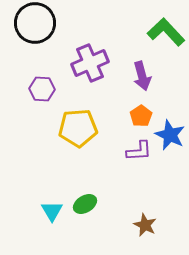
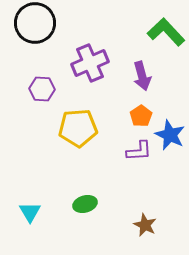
green ellipse: rotated 15 degrees clockwise
cyan triangle: moved 22 px left, 1 px down
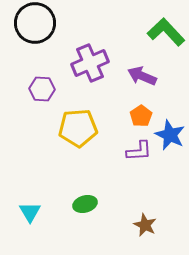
purple arrow: rotated 128 degrees clockwise
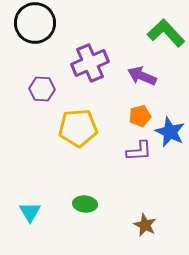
green L-shape: moved 1 px down
orange pentagon: moved 1 px left; rotated 20 degrees clockwise
blue star: moved 3 px up
green ellipse: rotated 20 degrees clockwise
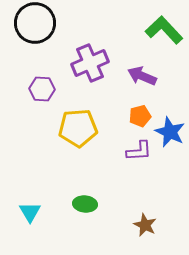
green L-shape: moved 2 px left, 3 px up
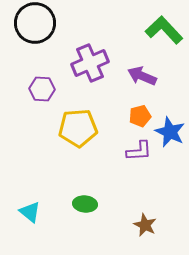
cyan triangle: rotated 20 degrees counterclockwise
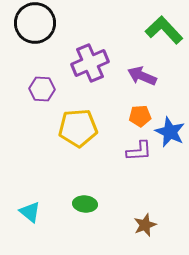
orange pentagon: rotated 10 degrees clockwise
brown star: rotated 25 degrees clockwise
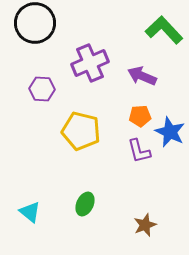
yellow pentagon: moved 3 px right, 3 px down; rotated 18 degrees clockwise
purple L-shape: rotated 80 degrees clockwise
green ellipse: rotated 70 degrees counterclockwise
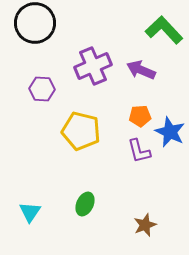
purple cross: moved 3 px right, 3 px down
purple arrow: moved 1 px left, 6 px up
cyan triangle: rotated 25 degrees clockwise
